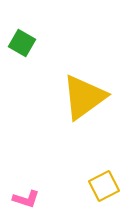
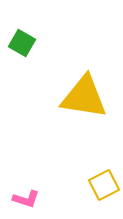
yellow triangle: rotated 45 degrees clockwise
yellow square: moved 1 px up
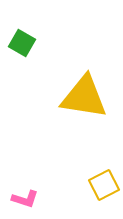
pink L-shape: moved 1 px left
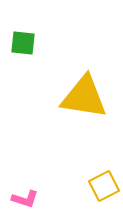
green square: moved 1 px right; rotated 24 degrees counterclockwise
yellow square: moved 1 px down
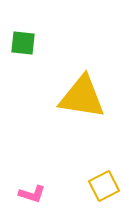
yellow triangle: moved 2 px left
pink L-shape: moved 7 px right, 5 px up
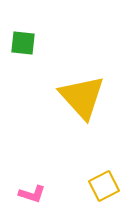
yellow triangle: rotated 39 degrees clockwise
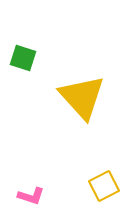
green square: moved 15 px down; rotated 12 degrees clockwise
pink L-shape: moved 1 px left, 2 px down
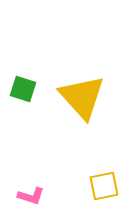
green square: moved 31 px down
yellow square: rotated 16 degrees clockwise
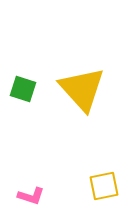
yellow triangle: moved 8 px up
